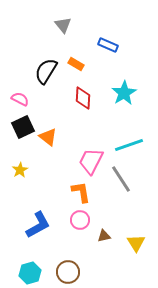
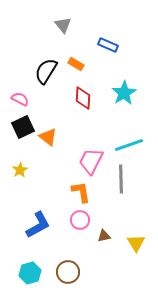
gray line: rotated 32 degrees clockwise
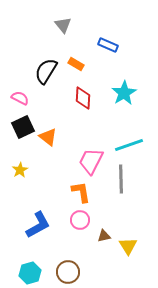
pink semicircle: moved 1 px up
yellow triangle: moved 8 px left, 3 px down
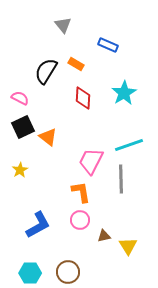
cyan hexagon: rotated 15 degrees clockwise
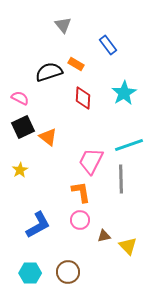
blue rectangle: rotated 30 degrees clockwise
black semicircle: moved 3 px right, 1 px down; rotated 40 degrees clockwise
yellow triangle: rotated 12 degrees counterclockwise
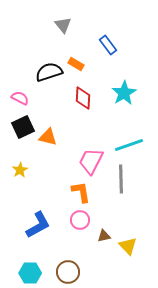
orange triangle: rotated 24 degrees counterclockwise
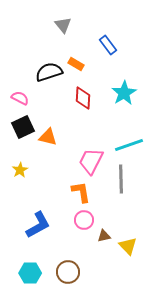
pink circle: moved 4 px right
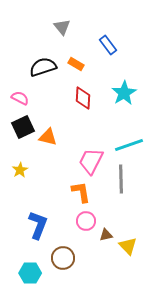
gray triangle: moved 1 px left, 2 px down
black semicircle: moved 6 px left, 5 px up
pink circle: moved 2 px right, 1 px down
blue L-shape: rotated 40 degrees counterclockwise
brown triangle: moved 2 px right, 1 px up
brown circle: moved 5 px left, 14 px up
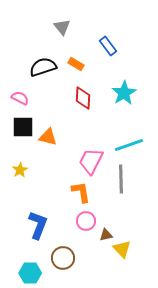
blue rectangle: moved 1 px down
black square: rotated 25 degrees clockwise
yellow triangle: moved 6 px left, 3 px down
